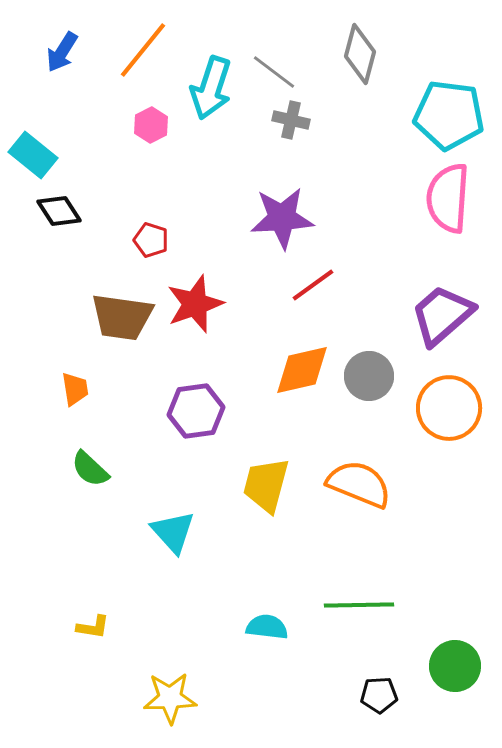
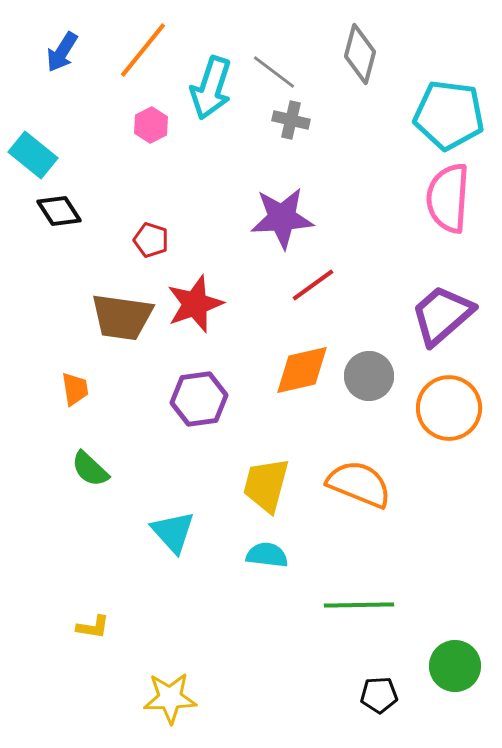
purple hexagon: moved 3 px right, 12 px up
cyan semicircle: moved 72 px up
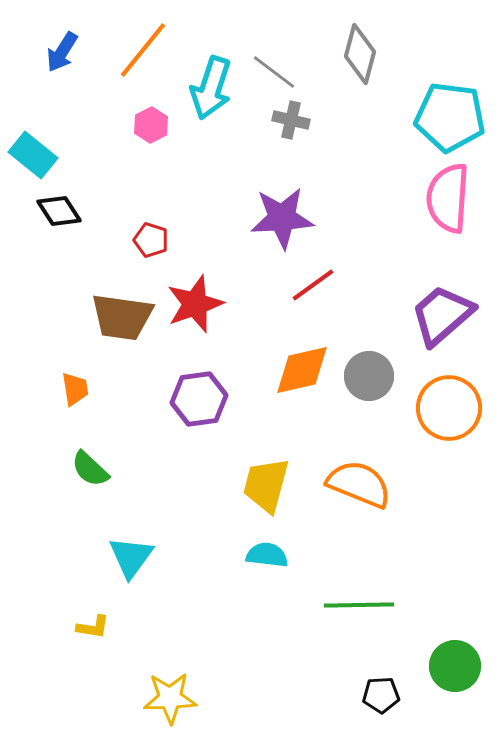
cyan pentagon: moved 1 px right, 2 px down
cyan triangle: moved 42 px left, 25 px down; rotated 18 degrees clockwise
black pentagon: moved 2 px right
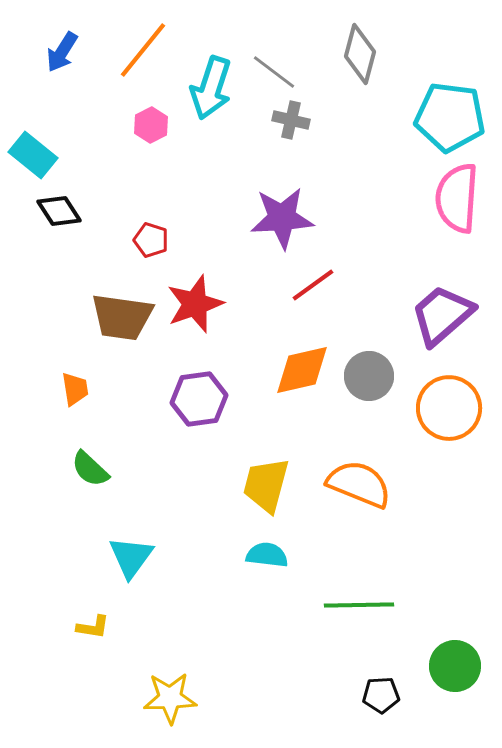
pink semicircle: moved 9 px right
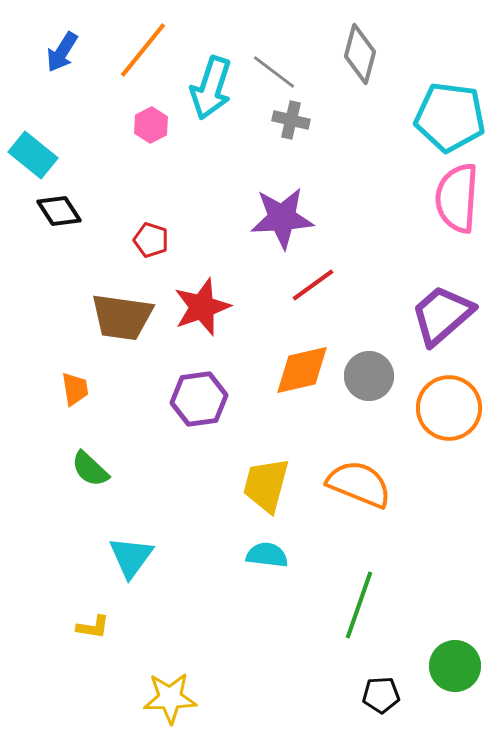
red star: moved 7 px right, 3 px down
green line: rotated 70 degrees counterclockwise
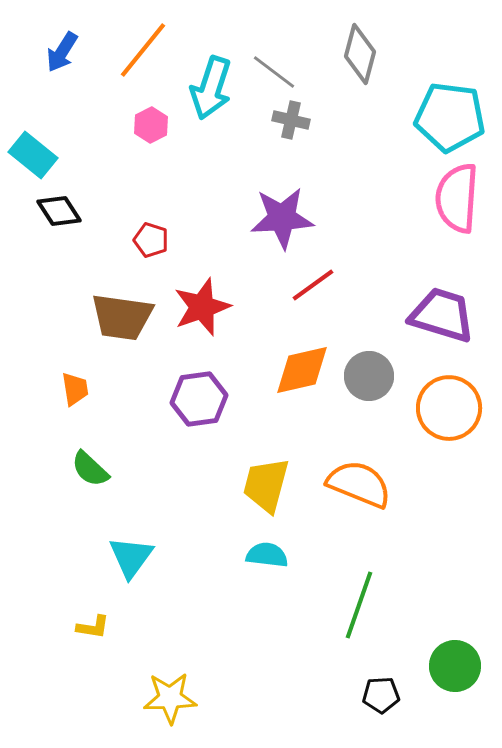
purple trapezoid: rotated 58 degrees clockwise
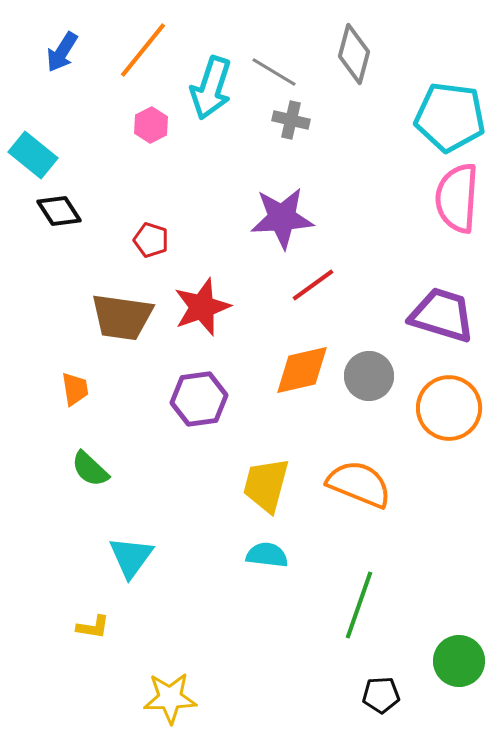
gray diamond: moved 6 px left
gray line: rotated 6 degrees counterclockwise
green circle: moved 4 px right, 5 px up
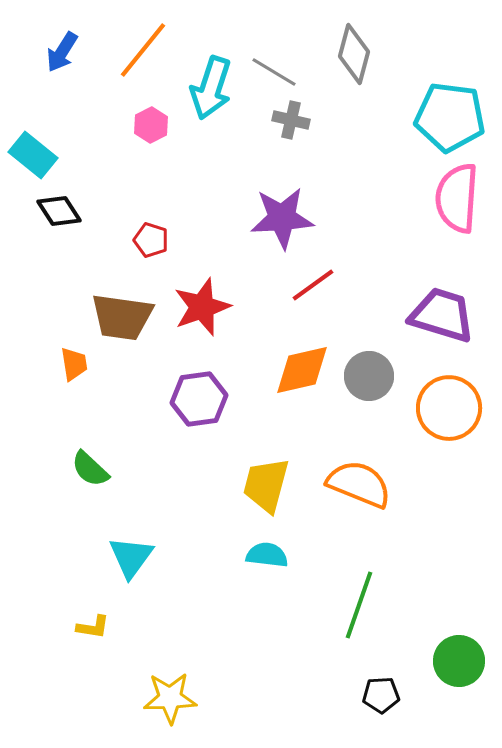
orange trapezoid: moved 1 px left, 25 px up
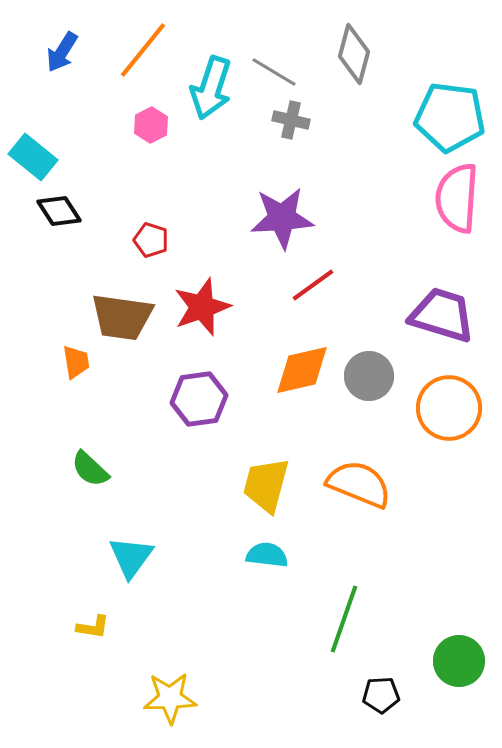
cyan rectangle: moved 2 px down
orange trapezoid: moved 2 px right, 2 px up
green line: moved 15 px left, 14 px down
